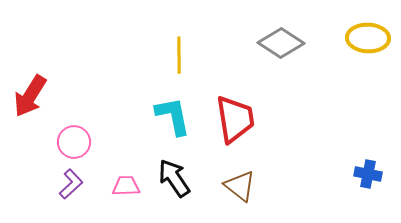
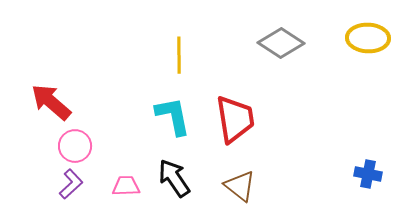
red arrow: moved 21 px right, 6 px down; rotated 99 degrees clockwise
pink circle: moved 1 px right, 4 px down
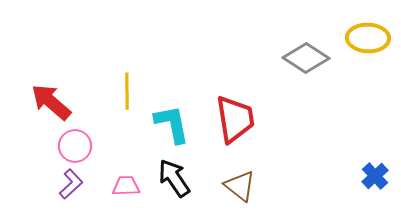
gray diamond: moved 25 px right, 15 px down
yellow line: moved 52 px left, 36 px down
cyan L-shape: moved 1 px left, 8 px down
blue cross: moved 7 px right, 2 px down; rotated 36 degrees clockwise
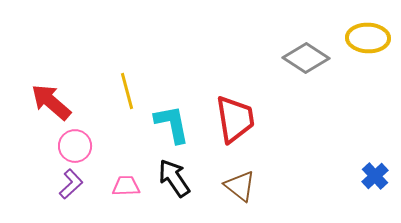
yellow line: rotated 15 degrees counterclockwise
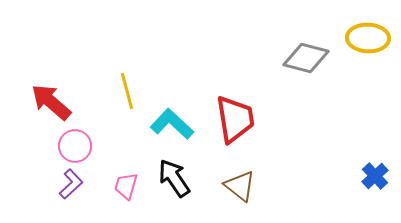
gray diamond: rotated 18 degrees counterclockwise
cyan L-shape: rotated 36 degrees counterclockwise
pink trapezoid: rotated 72 degrees counterclockwise
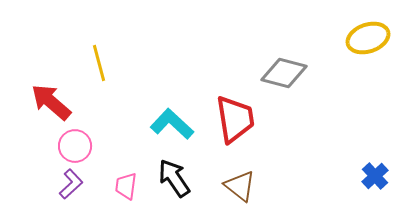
yellow ellipse: rotated 21 degrees counterclockwise
gray diamond: moved 22 px left, 15 px down
yellow line: moved 28 px left, 28 px up
pink trapezoid: rotated 8 degrees counterclockwise
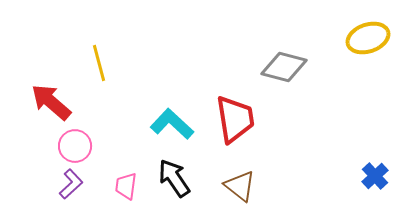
gray diamond: moved 6 px up
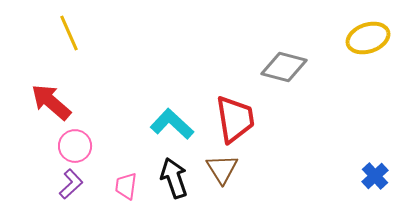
yellow line: moved 30 px left, 30 px up; rotated 9 degrees counterclockwise
black arrow: rotated 15 degrees clockwise
brown triangle: moved 18 px left, 17 px up; rotated 20 degrees clockwise
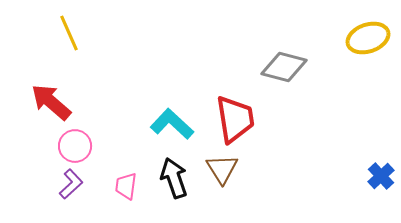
blue cross: moved 6 px right
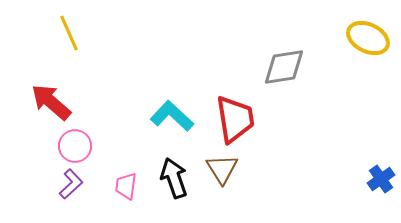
yellow ellipse: rotated 45 degrees clockwise
gray diamond: rotated 24 degrees counterclockwise
cyan L-shape: moved 8 px up
blue cross: moved 3 px down; rotated 8 degrees clockwise
